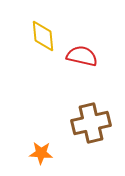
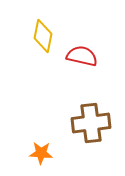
yellow diamond: rotated 16 degrees clockwise
brown cross: rotated 6 degrees clockwise
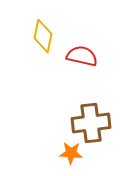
orange star: moved 30 px right
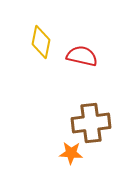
yellow diamond: moved 2 px left, 6 px down
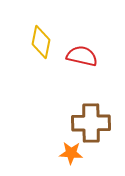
brown cross: rotated 6 degrees clockwise
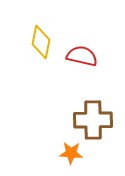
brown cross: moved 2 px right, 3 px up
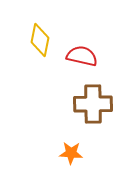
yellow diamond: moved 1 px left, 2 px up
brown cross: moved 16 px up
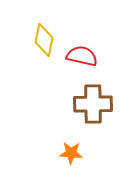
yellow diamond: moved 4 px right
